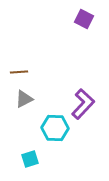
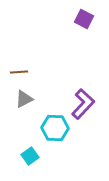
cyan square: moved 3 px up; rotated 18 degrees counterclockwise
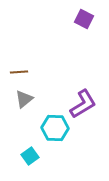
gray triangle: rotated 12 degrees counterclockwise
purple L-shape: rotated 16 degrees clockwise
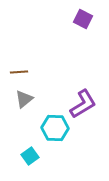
purple square: moved 1 px left
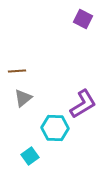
brown line: moved 2 px left, 1 px up
gray triangle: moved 1 px left, 1 px up
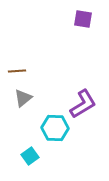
purple square: rotated 18 degrees counterclockwise
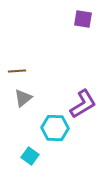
cyan square: rotated 18 degrees counterclockwise
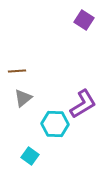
purple square: moved 1 px right, 1 px down; rotated 24 degrees clockwise
cyan hexagon: moved 4 px up
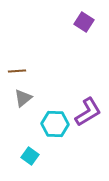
purple square: moved 2 px down
purple L-shape: moved 5 px right, 8 px down
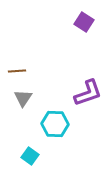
gray triangle: rotated 18 degrees counterclockwise
purple L-shape: moved 19 px up; rotated 12 degrees clockwise
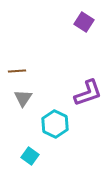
cyan hexagon: rotated 24 degrees clockwise
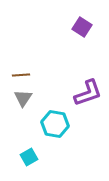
purple square: moved 2 px left, 5 px down
brown line: moved 4 px right, 4 px down
cyan hexagon: rotated 16 degrees counterclockwise
cyan square: moved 1 px left, 1 px down; rotated 24 degrees clockwise
